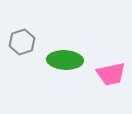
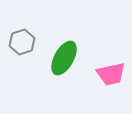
green ellipse: moved 1 px left, 2 px up; rotated 64 degrees counterclockwise
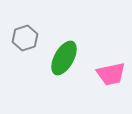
gray hexagon: moved 3 px right, 4 px up
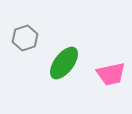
green ellipse: moved 5 px down; rotated 8 degrees clockwise
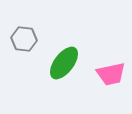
gray hexagon: moved 1 px left, 1 px down; rotated 25 degrees clockwise
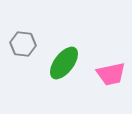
gray hexagon: moved 1 px left, 5 px down
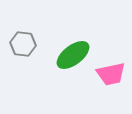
green ellipse: moved 9 px right, 8 px up; rotated 16 degrees clockwise
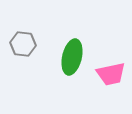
green ellipse: moved 1 px left, 2 px down; rotated 40 degrees counterclockwise
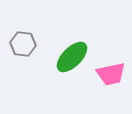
green ellipse: rotated 32 degrees clockwise
